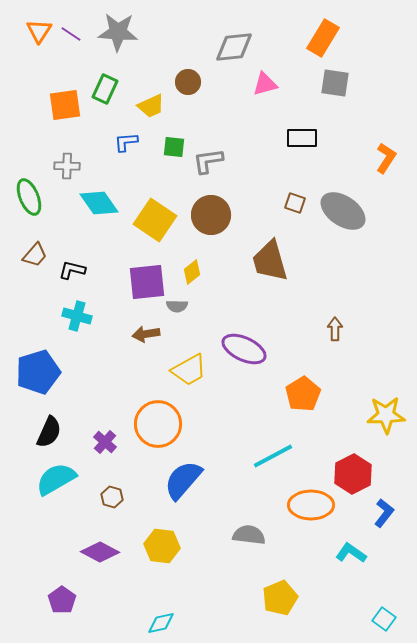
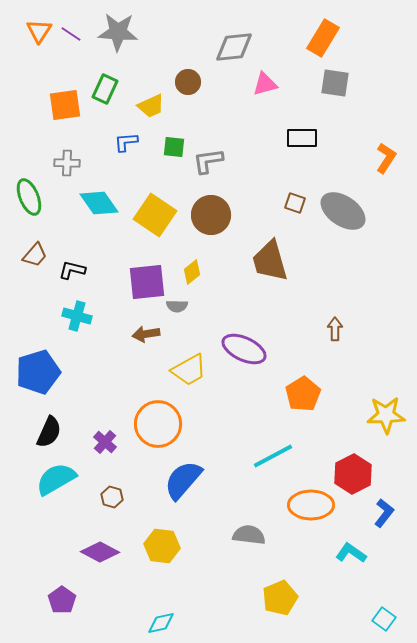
gray cross at (67, 166): moved 3 px up
yellow square at (155, 220): moved 5 px up
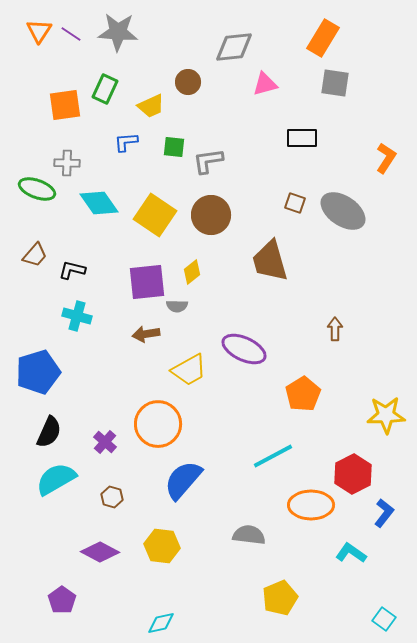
green ellipse at (29, 197): moved 8 px right, 8 px up; rotated 48 degrees counterclockwise
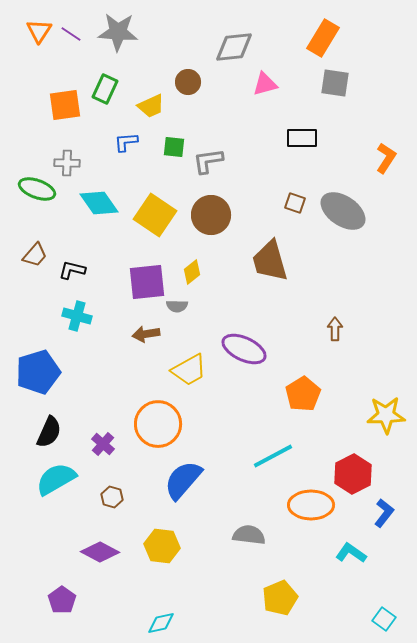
purple cross at (105, 442): moved 2 px left, 2 px down
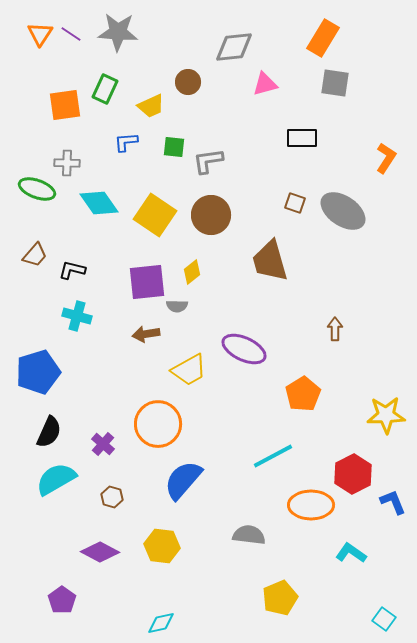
orange triangle at (39, 31): moved 1 px right, 3 px down
blue L-shape at (384, 513): moved 9 px right, 11 px up; rotated 60 degrees counterclockwise
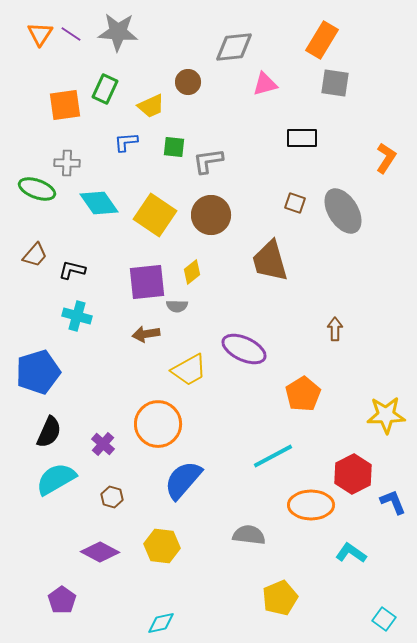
orange rectangle at (323, 38): moved 1 px left, 2 px down
gray ellipse at (343, 211): rotated 24 degrees clockwise
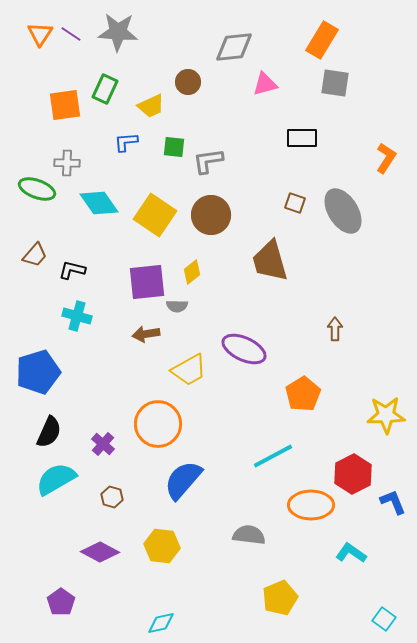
purple pentagon at (62, 600): moved 1 px left, 2 px down
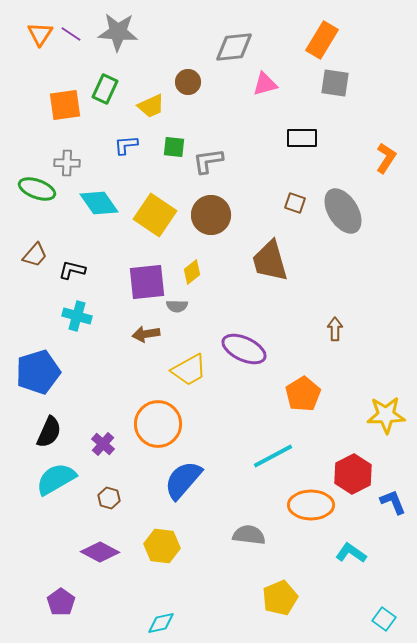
blue L-shape at (126, 142): moved 3 px down
brown hexagon at (112, 497): moved 3 px left, 1 px down
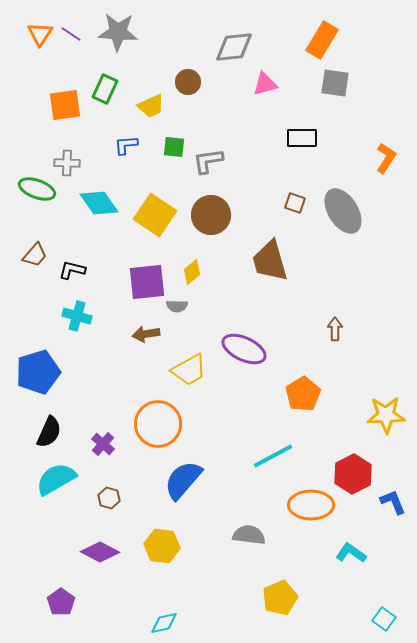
cyan diamond at (161, 623): moved 3 px right
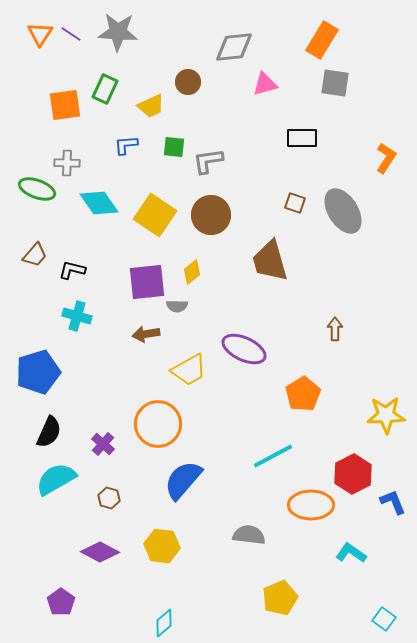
cyan diamond at (164, 623): rotated 28 degrees counterclockwise
